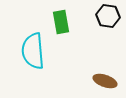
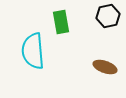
black hexagon: rotated 20 degrees counterclockwise
brown ellipse: moved 14 px up
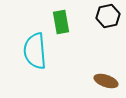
cyan semicircle: moved 2 px right
brown ellipse: moved 1 px right, 14 px down
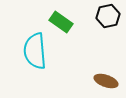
green rectangle: rotated 45 degrees counterclockwise
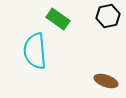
green rectangle: moved 3 px left, 3 px up
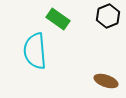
black hexagon: rotated 10 degrees counterclockwise
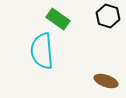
black hexagon: rotated 20 degrees counterclockwise
cyan semicircle: moved 7 px right
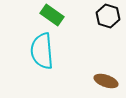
green rectangle: moved 6 px left, 4 px up
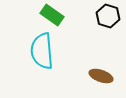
brown ellipse: moved 5 px left, 5 px up
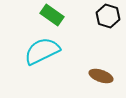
cyan semicircle: rotated 69 degrees clockwise
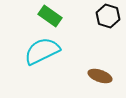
green rectangle: moved 2 px left, 1 px down
brown ellipse: moved 1 px left
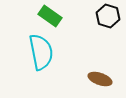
cyan semicircle: moved 1 px left, 1 px down; rotated 105 degrees clockwise
brown ellipse: moved 3 px down
